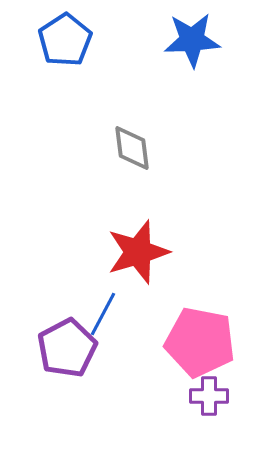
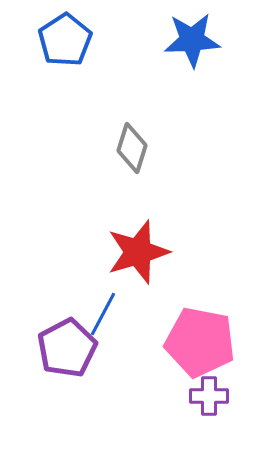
gray diamond: rotated 24 degrees clockwise
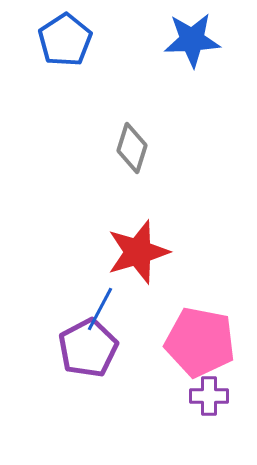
blue line: moved 3 px left, 5 px up
purple pentagon: moved 21 px right
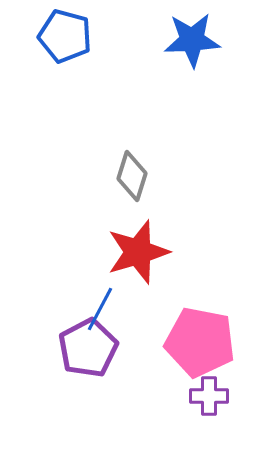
blue pentagon: moved 4 px up; rotated 24 degrees counterclockwise
gray diamond: moved 28 px down
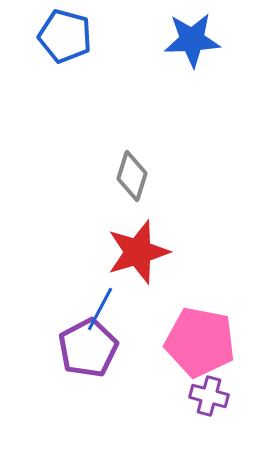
purple cross: rotated 15 degrees clockwise
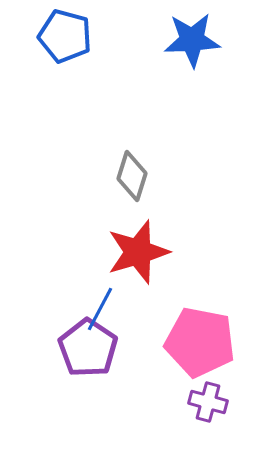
purple pentagon: rotated 10 degrees counterclockwise
purple cross: moved 1 px left, 6 px down
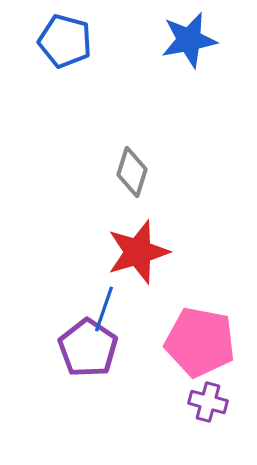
blue pentagon: moved 5 px down
blue star: moved 3 px left; rotated 8 degrees counterclockwise
gray diamond: moved 4 px up
blue line: moved 4 px right; rotated 9 degrees counterclockwise
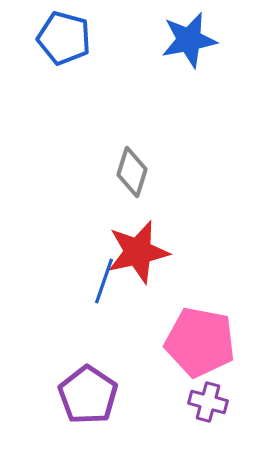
blue pentagon: moved 1 px left, 3 px up
red star: rotated 4 degrees clockwise
blue line: moved 28 px up
purple pentagon: moved 47 px down
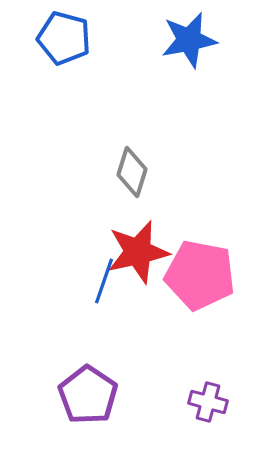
pink pentagon: moved 67 px up
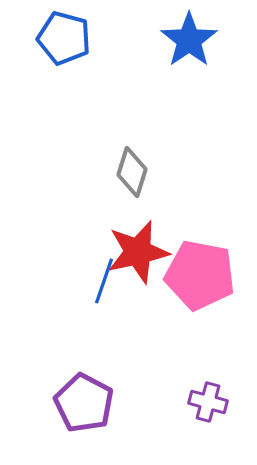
blue star: rotated 24 degrees counterclockwise
purple pentagon: moved 4 px left, 8 px down; rotated 6 degrees counterclockwise
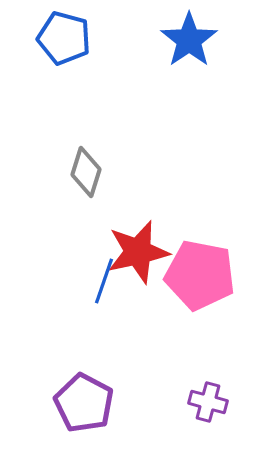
gray diamond: moved 46 px left
